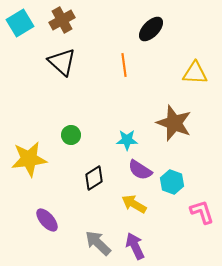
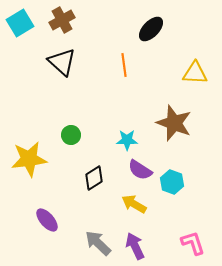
pink L-shape: moved 9 px left, 31 px down
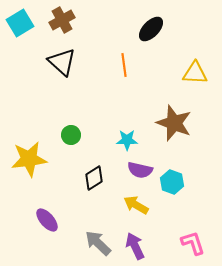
purple semicircle: rotated 20 degrees counterclockwise
yellow arrow: moved 2 px right, 1 px down
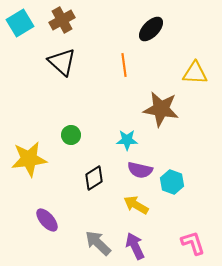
brown star: moved 13 px left, 14 px up; rotated 12 degrees counterclockwise
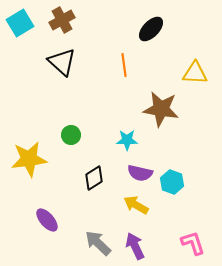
purple semicircle: moved 3 px down
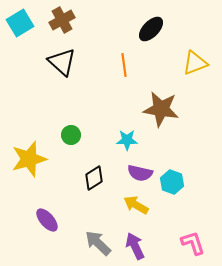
yellow triangle: moved 10 px up; rotated 24 degrees counterclockwise
yellow star: rotated 9 degrees counterclockwise
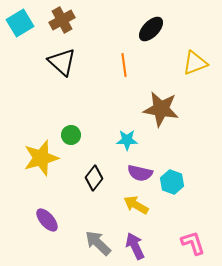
yellow star: moved 12 px right, 1 px up
black diamond: rotated 20 degrees counterclockwise
